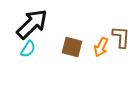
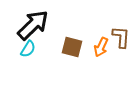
black arrow: moved 1 px right, 1 px down
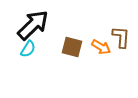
orange arrow: rotated 84 degrees counterclockwise
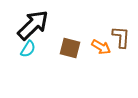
brown square: moved 2 px left, 1 px down
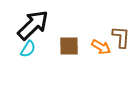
brown square: moved 1 px left, 2 px up; rotated 15 degrees counterclockwise
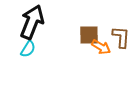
black arrow: moved 1 px left, 3 px up; rotated 24 degrees counterclockwise
brown square: moved 20 px right, 11 px up
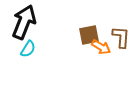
black arrow: moved 8 px left
brown square: rotated 10 degrees counterclockwise
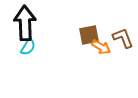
black arrow: moved 1 px right, 1 px down; rotated 24 degrees counterclockwise
brown L-shape: moved 2 px right, 1 px down; rotated 25 degrees counterclockwise
cyan semicircle: moved 2 px up
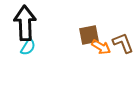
brown L-shape: moved 5 px down
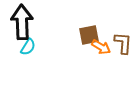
black arrow: moved 3 px left, 1 px up
brown L-shape: rotated 25 degrees clockwise
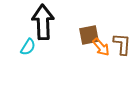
black arrow: moved 21 px right
brown L-shape: moved 1 px left, 1 px down
orange arrow: rotated 18 degrees clockwise
